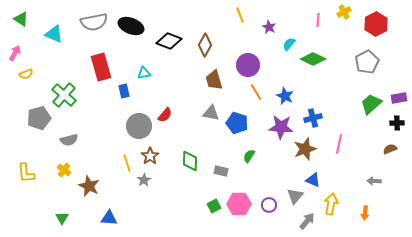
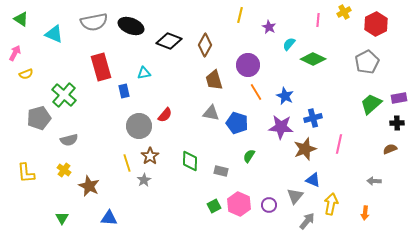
yellow line at (240, 15): rotated 35 degrees clockwise
pink hexagon at (239, 204): rotated 25 degrees clockwise
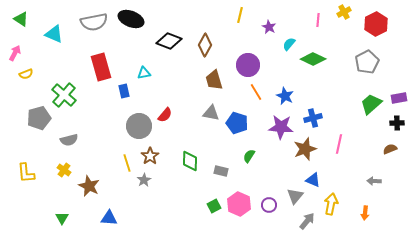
black ellipse at (131, 26): moved 7 px up
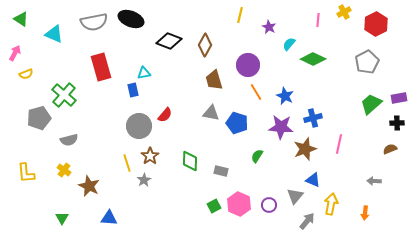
blue rectangle at (124, 91): moved 9 px right, 1 px up
green semicircle at (249, 156): moved 8 px right
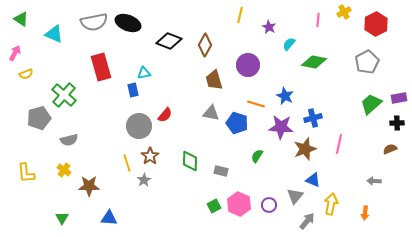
black ellipse at (131, 19): moved 3 px left, 4 px down
green diamond at (313, 59): moved 1 px right, 3 px down; rotated 15 degrees counterclockwise
orange line at (256, 92): moved 12 px down; rotated 42 degrees counterclockwise
brown star at (89, 186): rotated 25 degrees counterclockwise
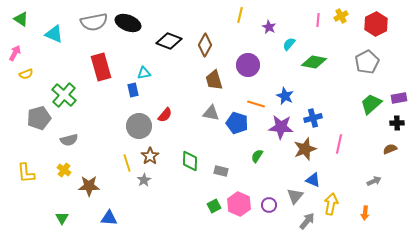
yellow cross at (344, 12): moved 3 px left, 4 px down
gray arrow at (374, 181): rotated 152 degrees clockwise
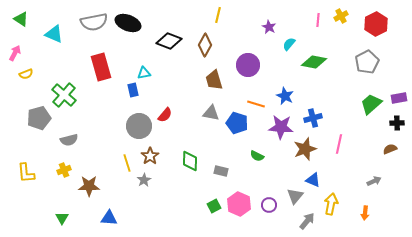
yellow line at (240, 15): moved 22 px left
green semicircle at (257, 156): rotated 96 degrees counterclockwise
yellow cross at (64, 170): rotated 32 degrees clockwise
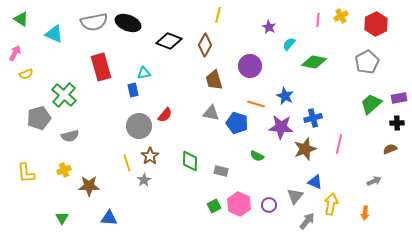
purple circle at (248, 65): moved 2 px right, 1 px down
gray semicircle at (69, 140): moved 1 px right, 4 px up
blue triangle at (313, 180): moved 2 px right, 2 px down
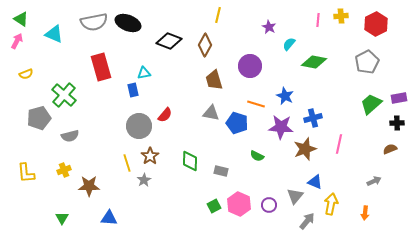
yellow cross at (341, 16): rotated 24 degrees clockwise
pink arrow at (15, 53): moved 2 px right, 12 px up
